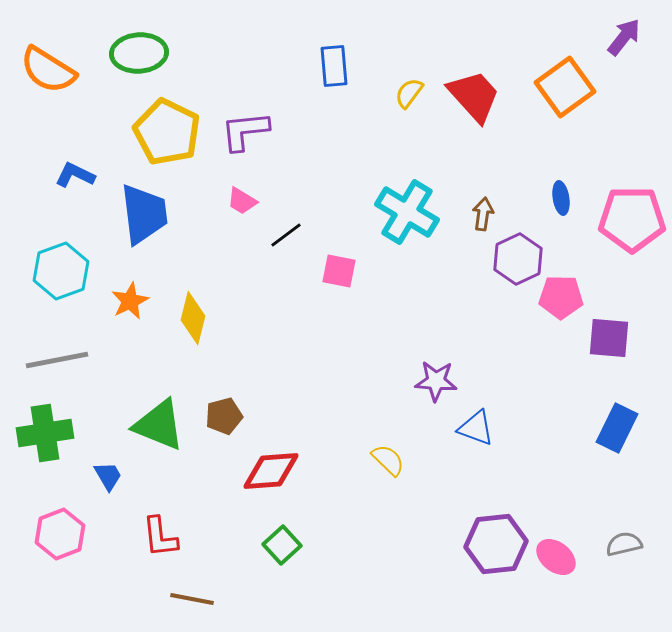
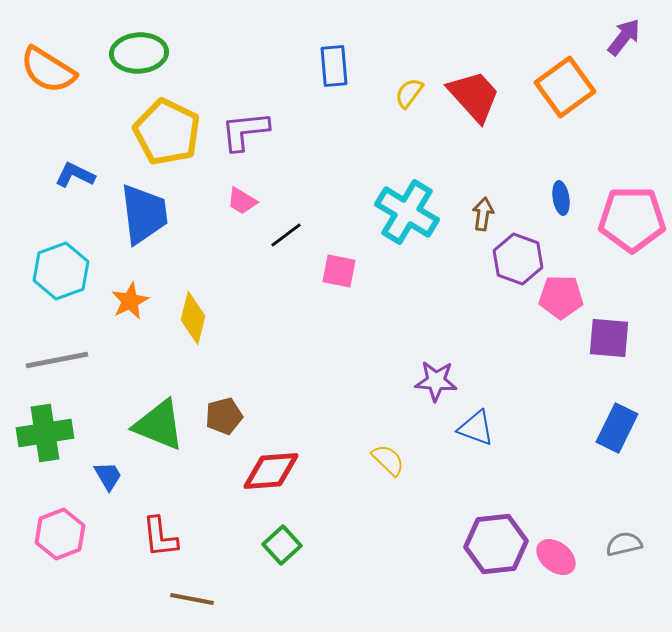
purple hexagon at (518, 259): rotated 15 degrees counterclockwise
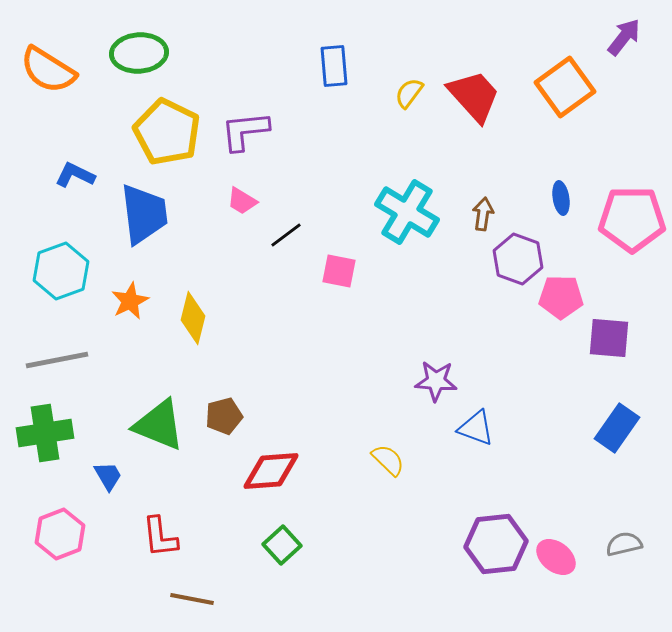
blue rectangle at (617, 428): rotated 9 degrees clockwise
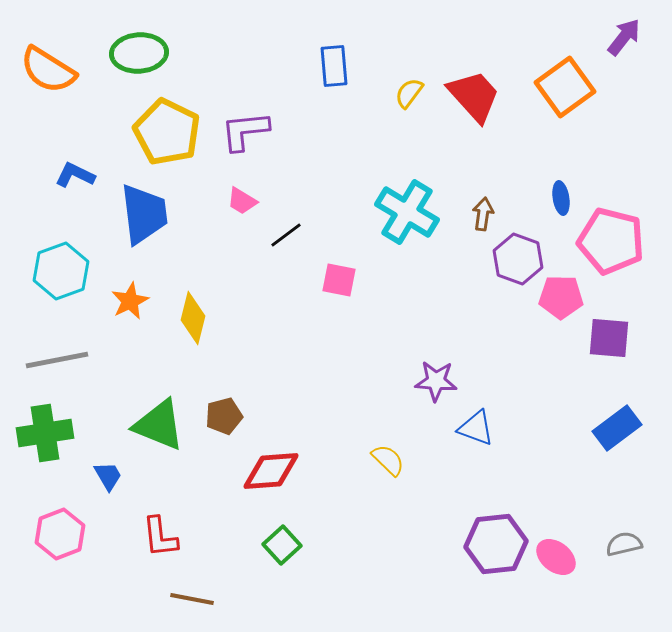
pink pentagon at (632, 219): moved 21 px left, 22 px down; rotated 14 degrees clockwise
pink square at (339, 271): moved 9 px down
blue rectangle at (617, 428): rotated 18 degrees clockwise
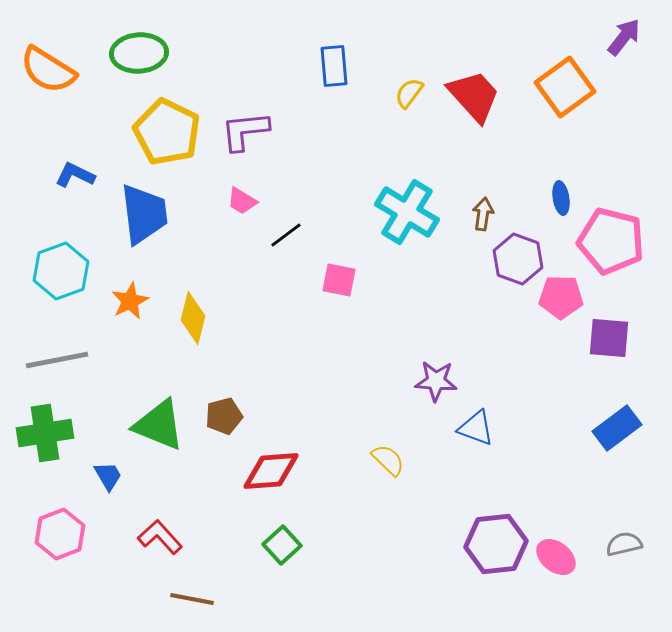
red L-shape at (160, 537): rotated 144 degrees clockwise
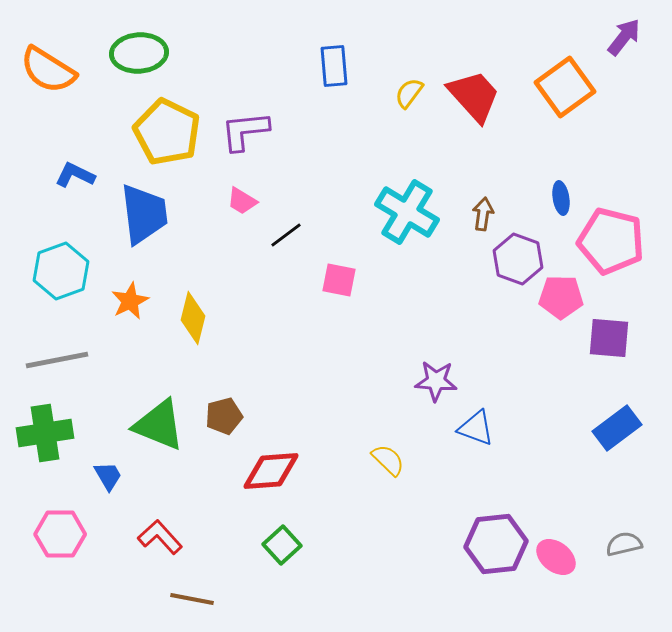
pink hexagon at (60, 534): rotated 21 degrees clockwise
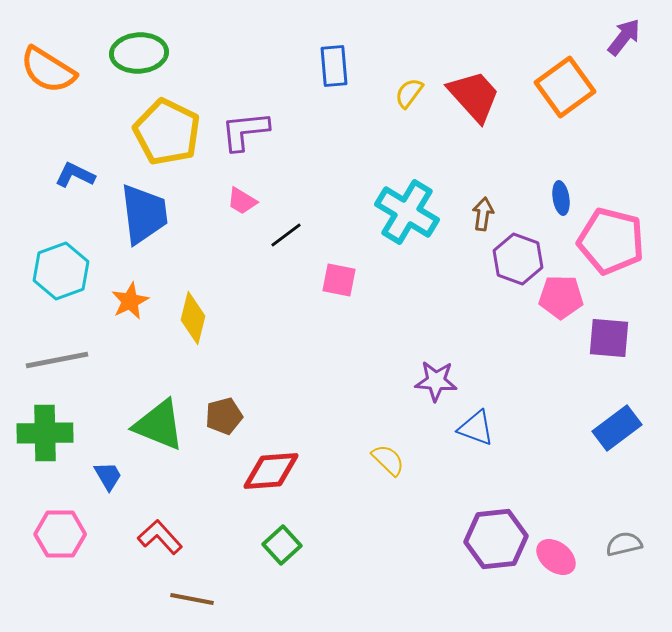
green cross at (45, 433): rotated 8 degrees clockwise
purple hexagon at (496, 544): moved 5 px up
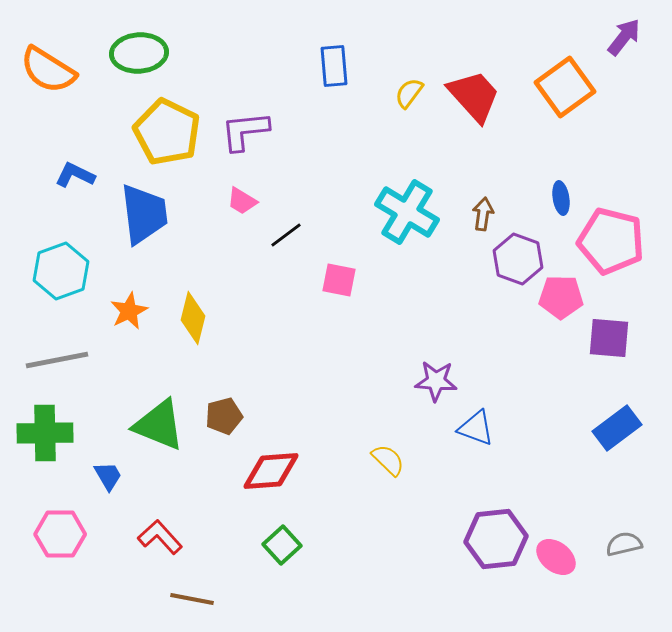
orange star at (130, 301): moved 1 px left, 10 px down
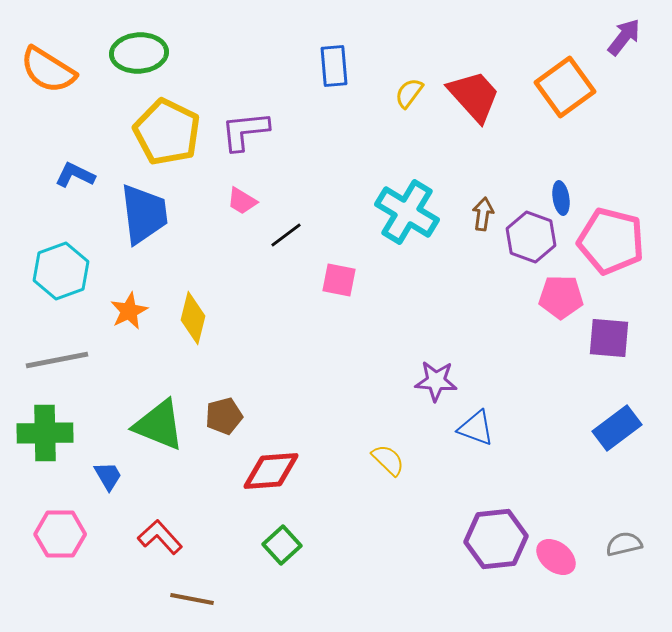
purple hexagon at (518, 259): moved 13 px right, 22 px up
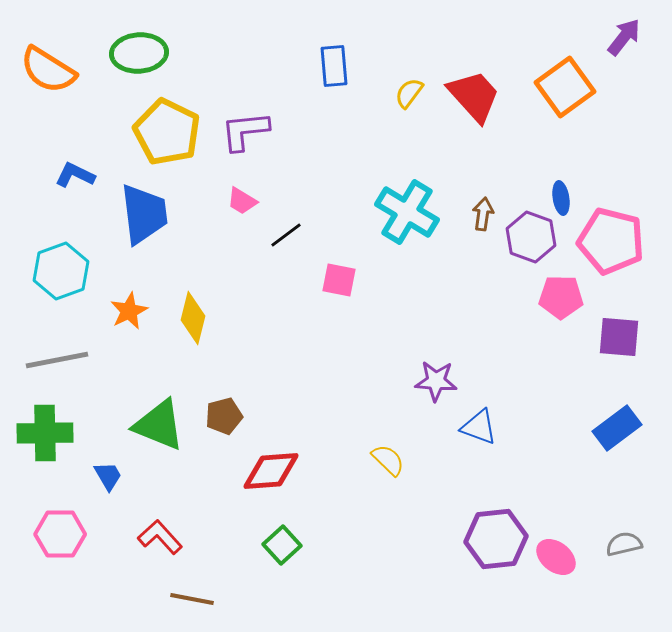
purple square at (609, 338): moved 10 px right, 1 px up
blue triangle at (476, 428): moved 3 px right, 1 px up
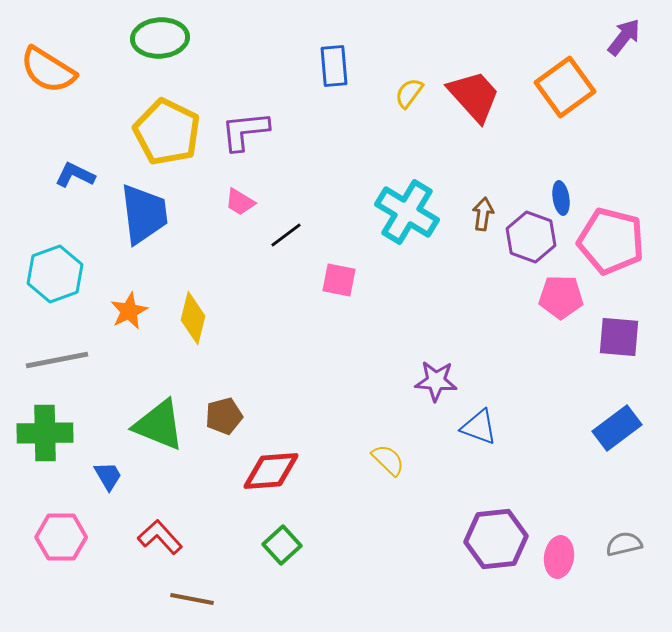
green ellipse at (139, 53): moved 21 px right, 15 px up
pink trapezoid at (242, 201): moved 2 px left, 1 px down
cyan hexagon at (61, 271): moved 6 px left, 3 px down
pink hexagon at (60, 534): moved 1 px right, 3 px down
pink ellipse at (556, 557): moved 3 px right; rotated 60 degrees clockwise
